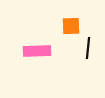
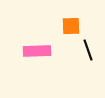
black line: moved 2 px down; rotated 25 degrees counterclockwise
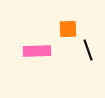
orange square: moved 3 px left, 3 px down
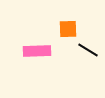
black line: rotated 40 degrees counterclockwise
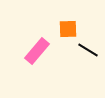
pink rectangle: rotated 48 degrees counterclockwise
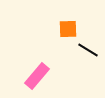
pink rectangle: moved 25 px down
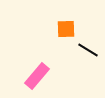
orange square: moved 2 px left
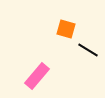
orange square: rotated 18 degrees clockwise
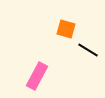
pink rectangle: rotated 12 degrees counterclockwise
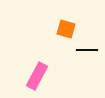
black line: moved 1 px left; rotated 30 degrees counterclockwise
